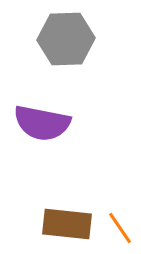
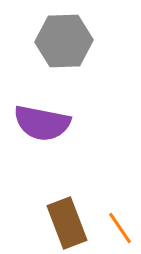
gray hexagon: moved 2 px left, 2 px down
brown rectangle: moved 1 px up; rotated 63 degrees clockwise
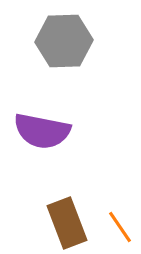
purple semicircle: moved 8 px down
orange line: moved 1 px up
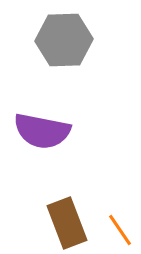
gray hexagon: moved 1 px up
orange line: moved 3 px down
